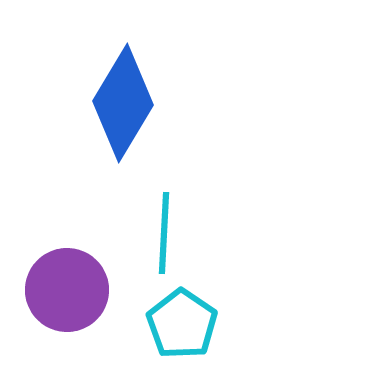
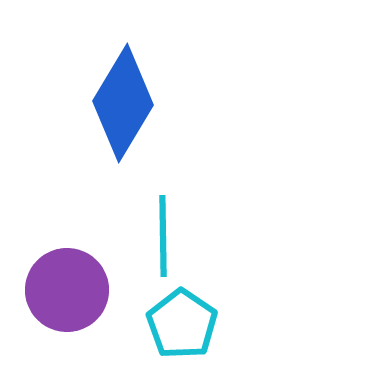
cyan line: moved 1 px left, 3 px down; rotated 4 degrees counterclockwise
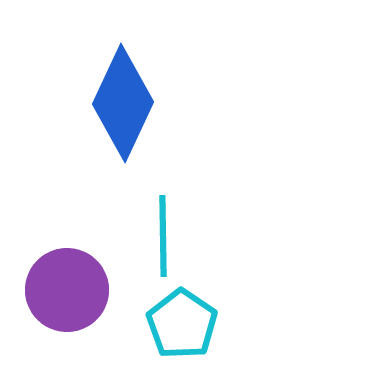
blue diamond: rotated 6 degrees counterclockwise
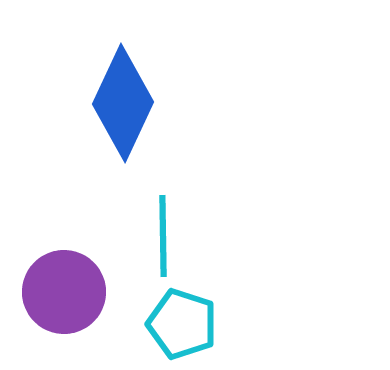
purple circle: moved 3 px left, 2 px down
cyan pentagon: rotated 16 degrees counterclockwise
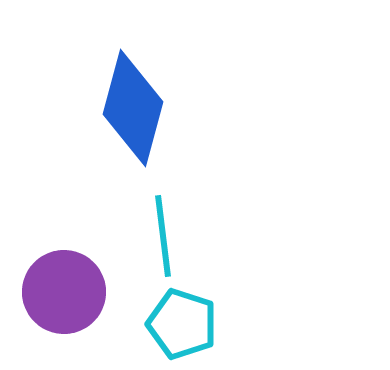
blue diamond: moved 10 px right, 5 px down; rotated 10 degrees counterclockwise
cyan line: rotated 6 degrees counterclockwise
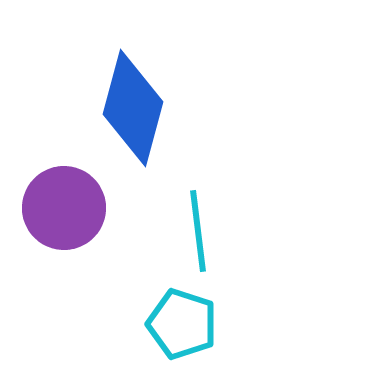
cyan line: moved 35 px right, 5 px up
purple circle: moved 84 px up
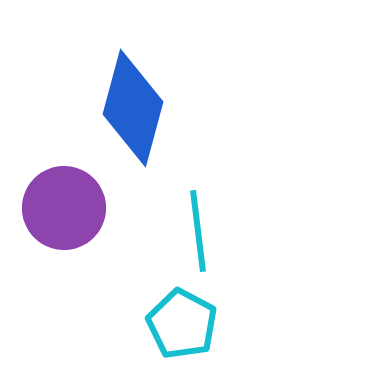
cyan pentagon: rotated 10 degrees clockwise
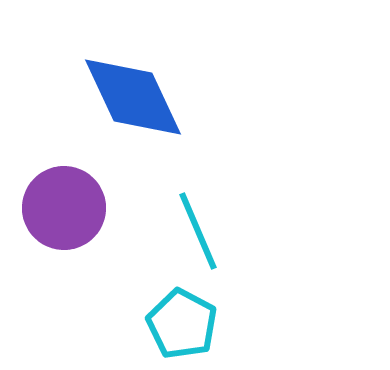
blue diamond: moved 11 px up; rotated 40 degrees counterclockwise
cyan line: rotated 16 degrees counterclockwise
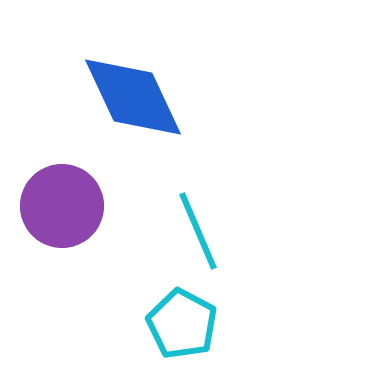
purple circle: moved 2 px left, 2 px up
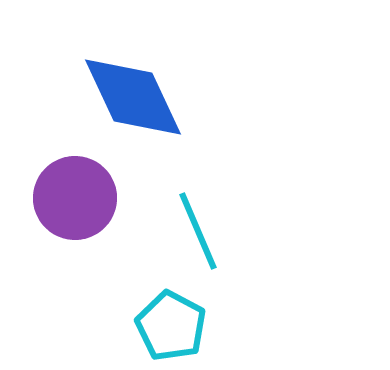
purple circle: moved 13 px right, 8 px up
cyan pentagon: moved 11 px left, 2 px down
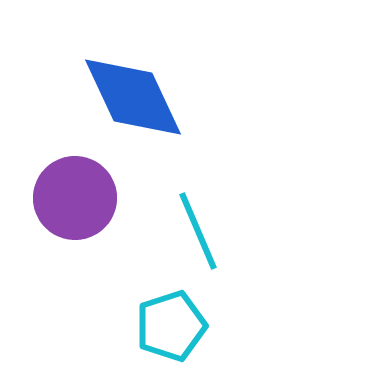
cyan pentagon: rotated 26 degrees clockwise
